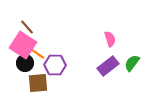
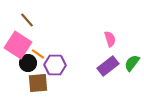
brown line: moved 7 px up
pink square: moved 5 px left
black circle: moved 3 px right
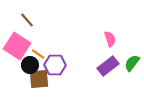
pink square: moved 1 px left, 1 px down
black circle: moved 2 px right, 2 px down
brown square: moved 1 px right, 4 px up
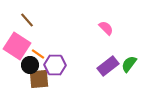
pink semicircle: moved 4 px left, 11 px up; rotated 28 degrees counterclockwise
green semicircle: moved 3 px left, 1 px down
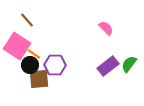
orange line: moved 4 px left
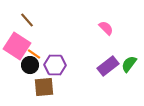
brown square: moved 5 px right, 8 px down
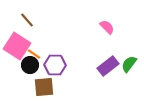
pink semicircle: moved 1 px right, 1 px up
